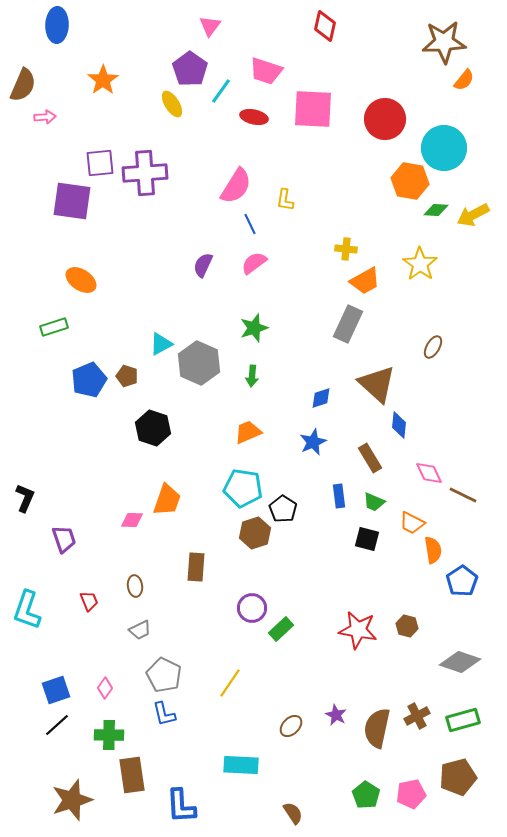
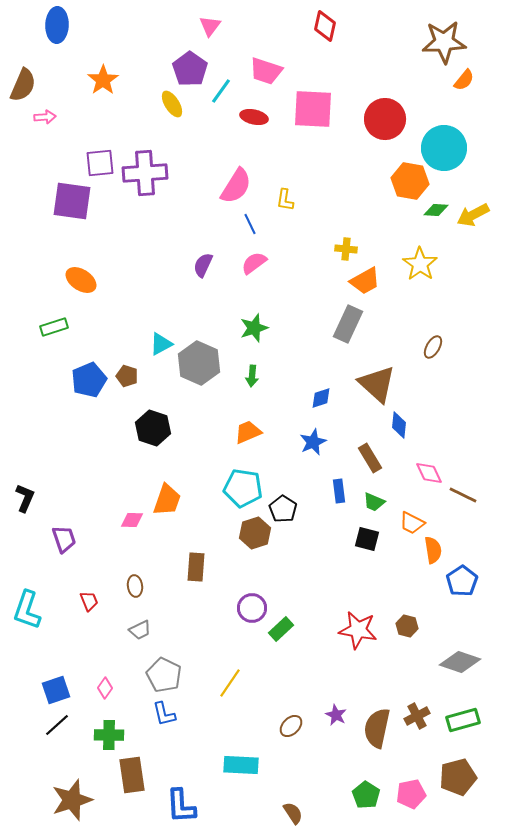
blue rectangle at (339, 496): moved 5 px up
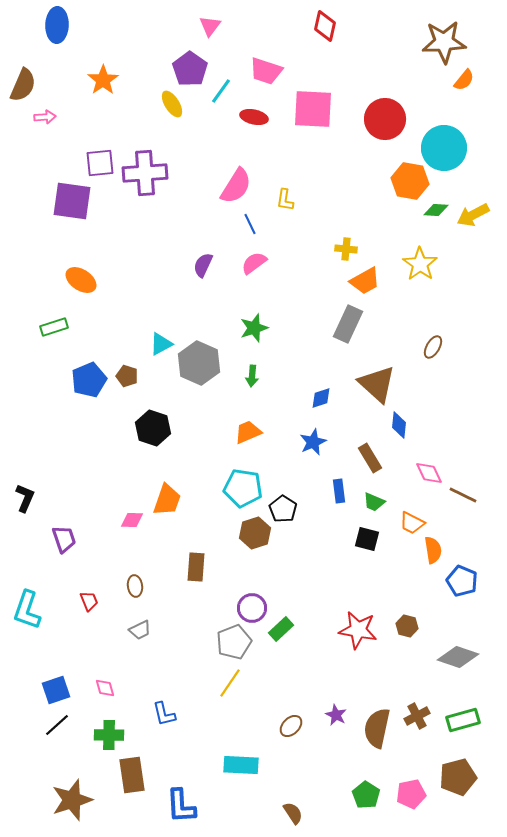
blue pentagon at (462, 581): rotated 16 degrees counterclockwise
gray diamond at (460, 662): moved 2 px left, 5 px up
gray pentagon at (164, 675): moved 70 px right, 33 px up; rotated 24 degrees clockwise
pink diamond at (105, 688): rotated 50 degrees counterclockwise
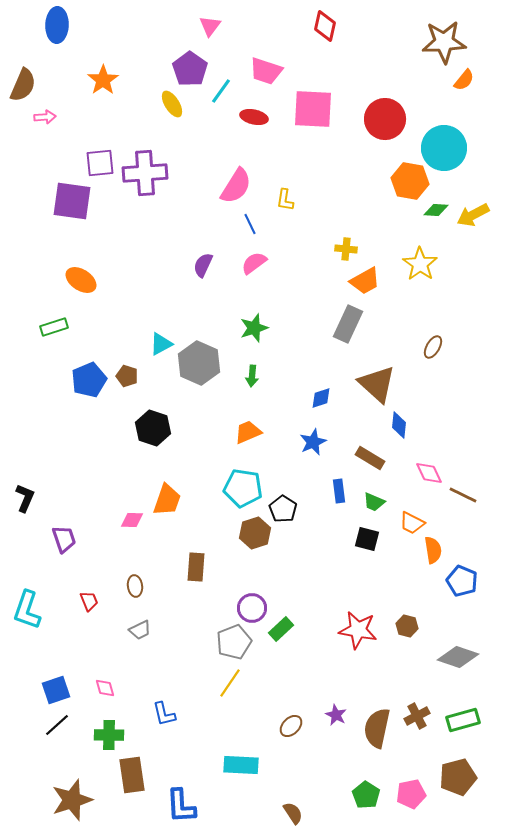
brown rectangle at (370, 458): rotated 28 degrees counterclockwise
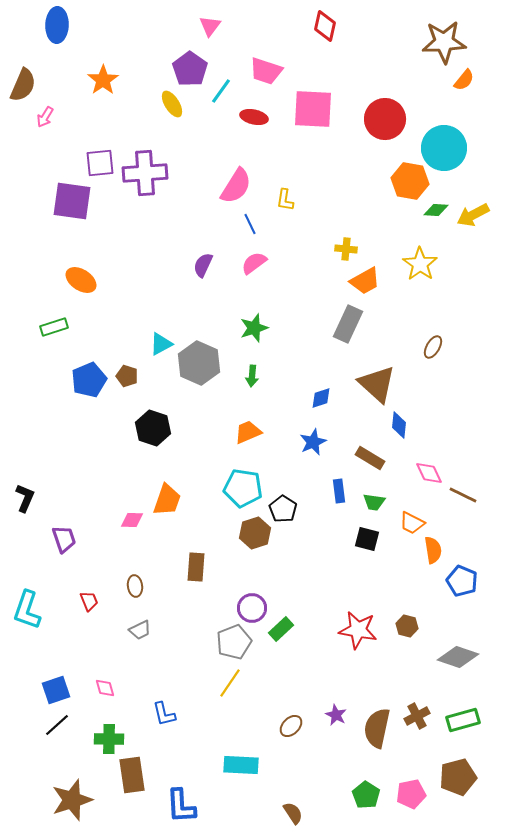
pink arrow at (45, 117): rotated 125 degrees clockwise
green trapezoid at (374, 502): rotated 15 degrees counterclockwise
green cross at (109, 735): moved 4 px down
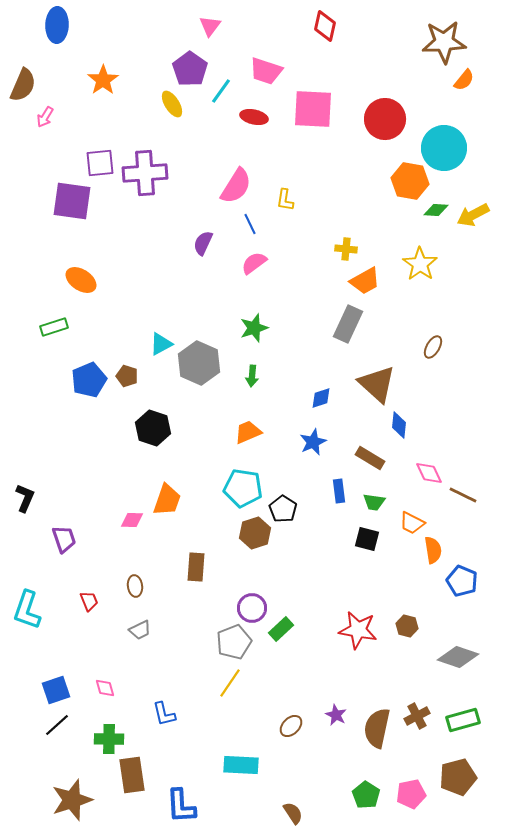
purple semicircle at (203, 265): moved 22 px up
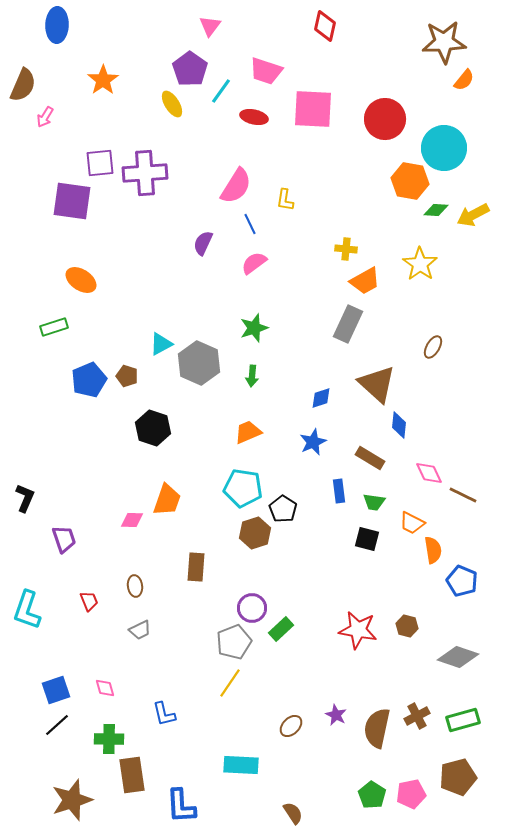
green pentagon at (366, 795): moved 6 px right
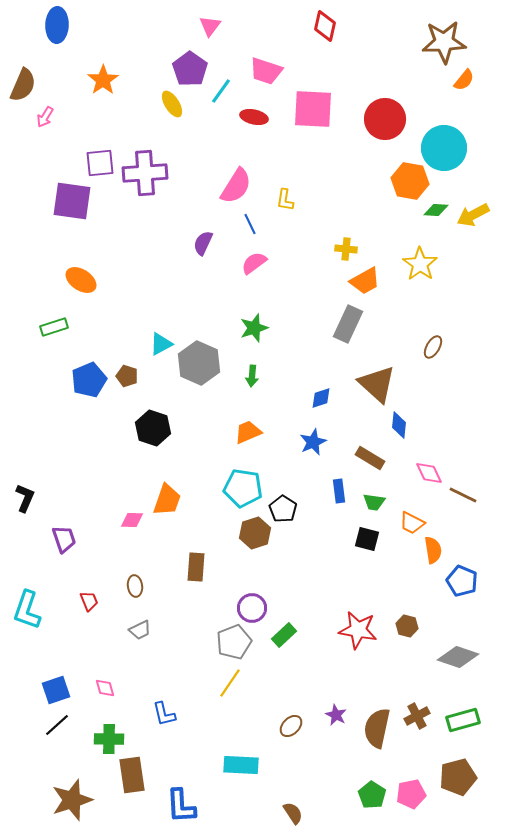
green rectangle at (281, 629): moved 3 px right, 6 px down
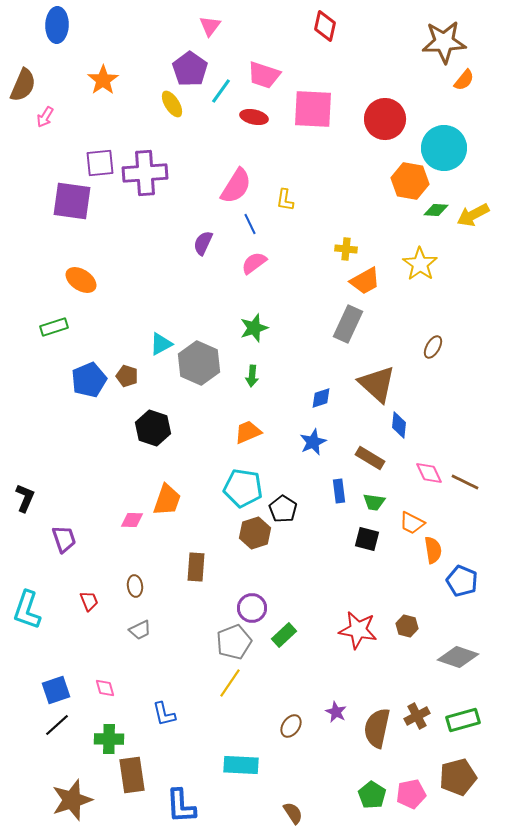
pink trapezoid at (266, 71): moved 2 px left, 4 px down
brown line at (463, 495): moved 2 px right, 13 px up
purple star at (336, 715): moved 3 px up
brown ellipse at (291, 726): rotated 10 degrees counterclockwise
